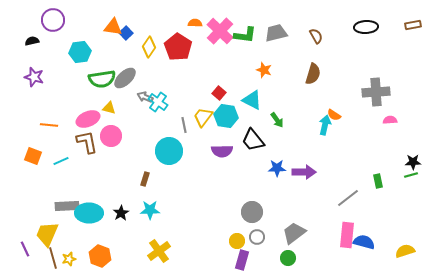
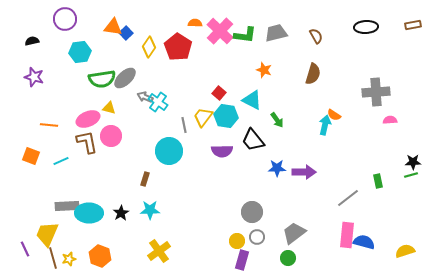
purple circle at (53, 20): moved 12 px right, 1 px up
orange square at (33, 156): moved 2 px left
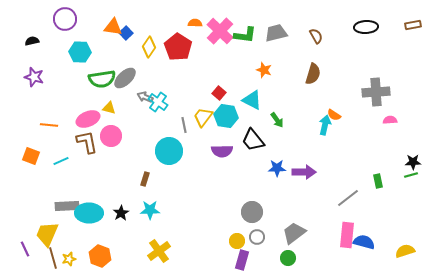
cyan hexagon at (80, 52): rotated 10 degrees clockwise
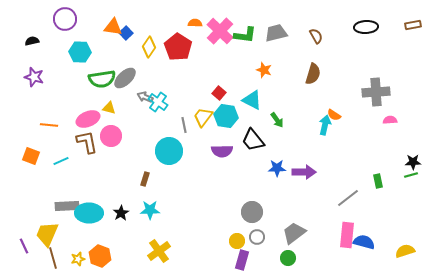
purple line at (25, 249): moved 1 px left, 3 px up
yellow star at (69, 259): moved 9 px right
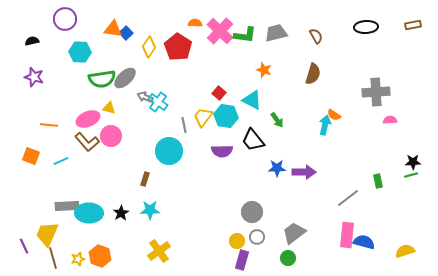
orange triangle at (113, 27): moved 2 px down
brown L-shape at (87, 142): rotated 150 degrees clockwise
